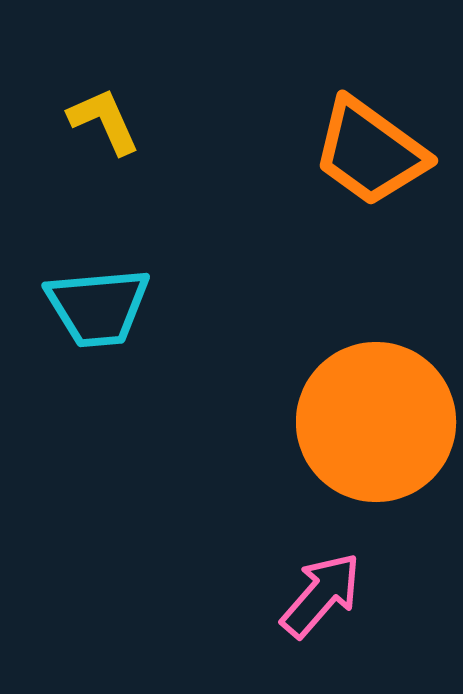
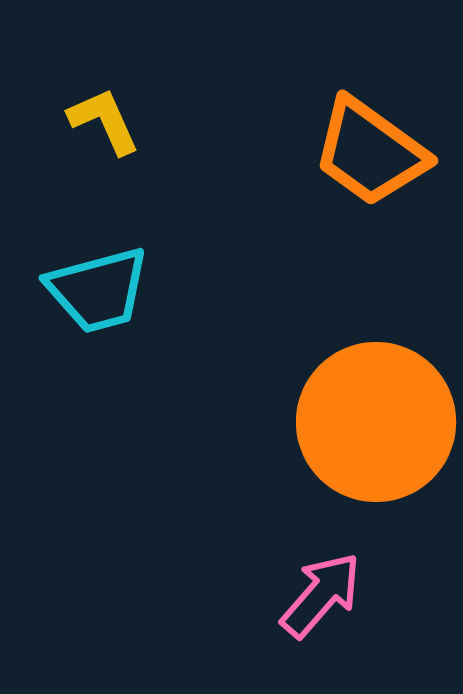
cyan trapezoid: moved 17 px up; rotated 10 degrees counterclockwise
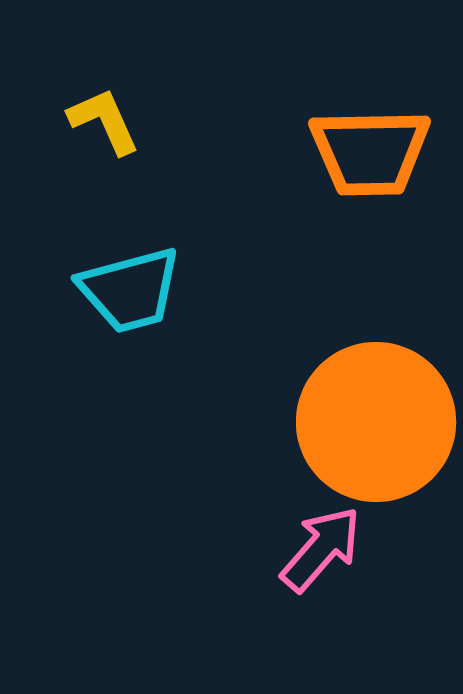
orange trapezoid: rotated 37 degrees counterclockwise
cyan trapezoid: moved 32 px right
pink arrow: moved 46 px up
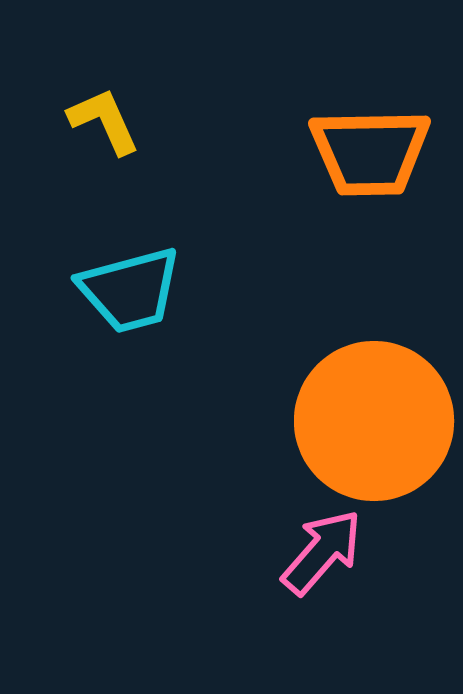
orange circle: moved 2 px left, 1 px up
pink arrow: moved 1 px right, 3 px down
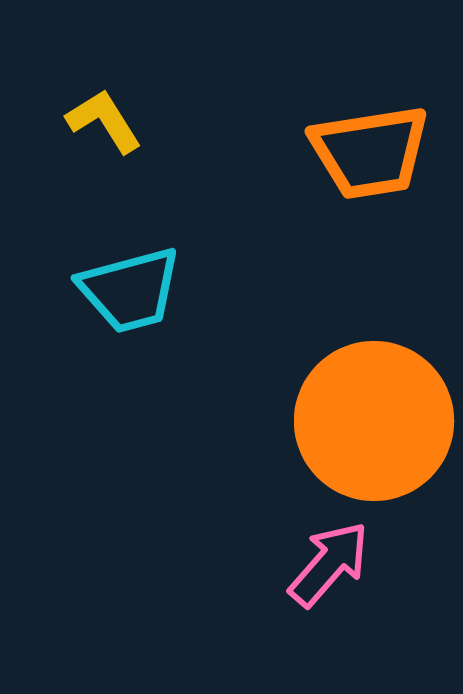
yellow L-shape: rotated 8 degrees counterclockwise
orange trapezoid: rotated 8 degrees counterclockwise
pink arrow: moved 7 px right, 12 px down
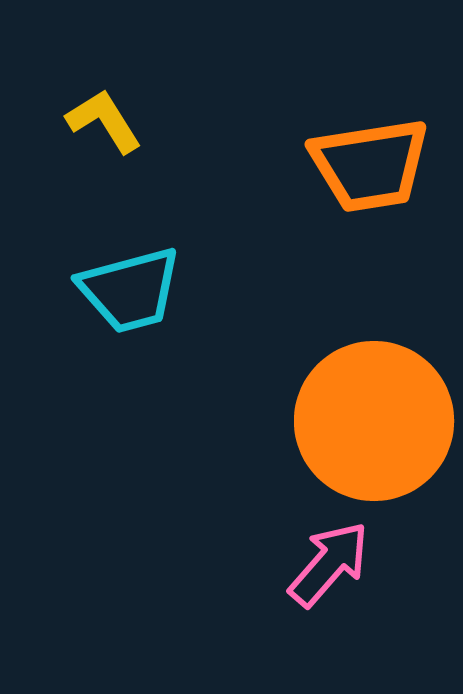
orange trapezoid: moved 13 px down
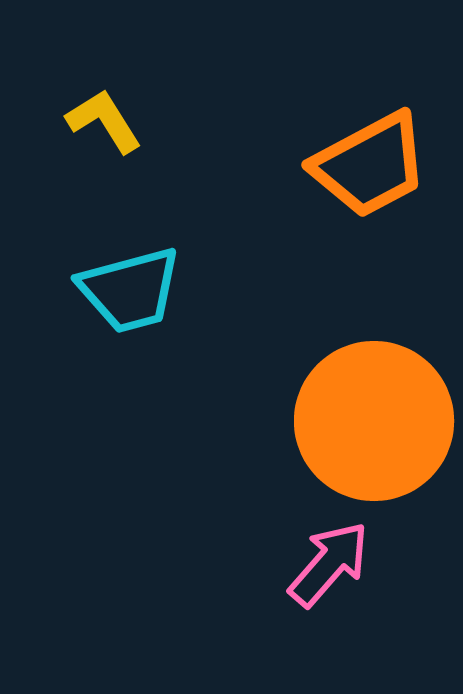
orange trapezoid: rotated 19 degrees counterclockwise
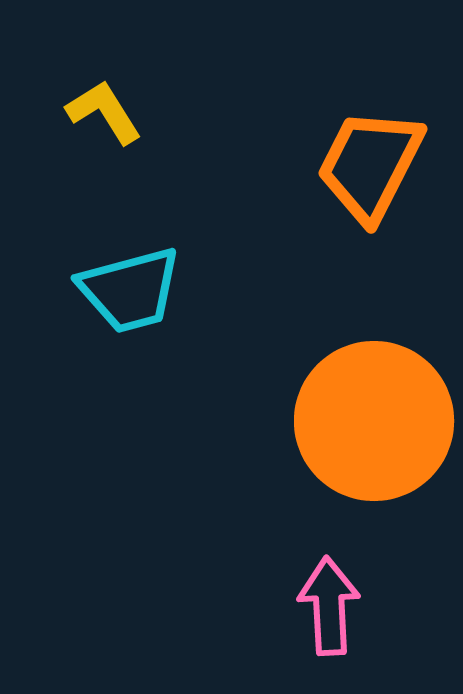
yellow L-shape: moved 9 px up
orange trapezoid: rotated 145 degrees clockwise
pink arrow: moved 42 px down; rotated 44 degrees counterclockwise
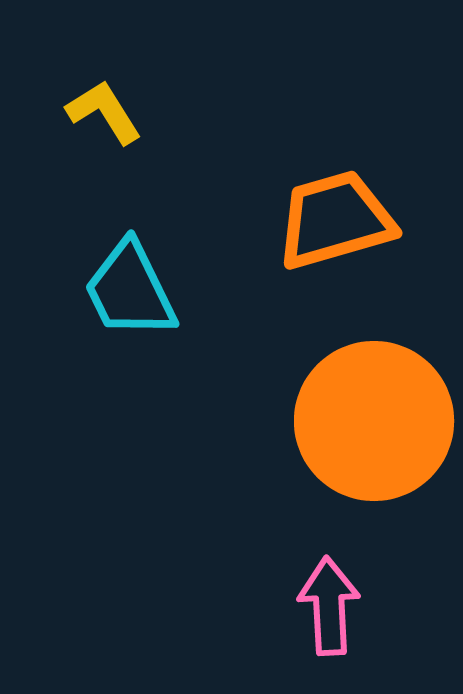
orange trapezoid: moved 35 px left, 55 px down; rotated 47 degrees clockwise
cyan trapezoid: rotated 79 degrees clockwise
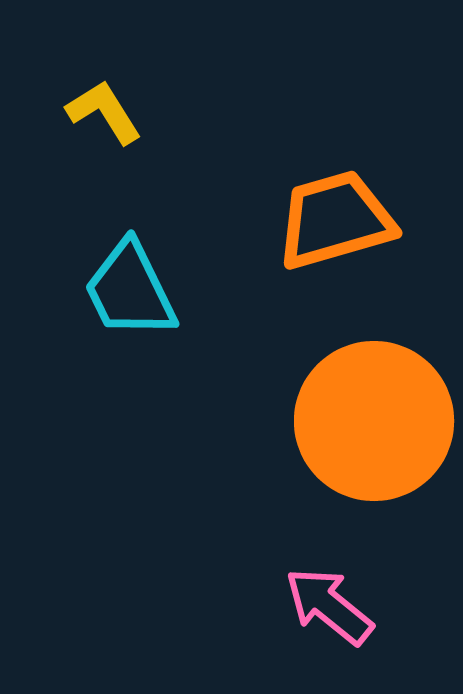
pink arrow: rotated 48 degrees counterclockwise
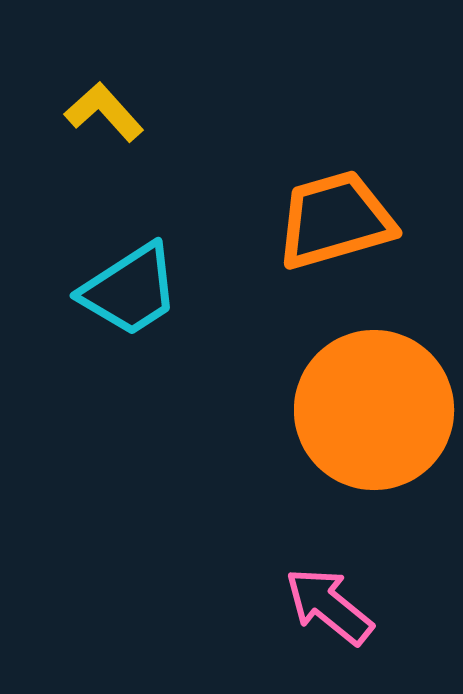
yellow L-shape: rotated 10 degrees counterclockwise
cyan trapezoid: rotated 97 degrees counterclockwise
orange circle: moved 11 px up
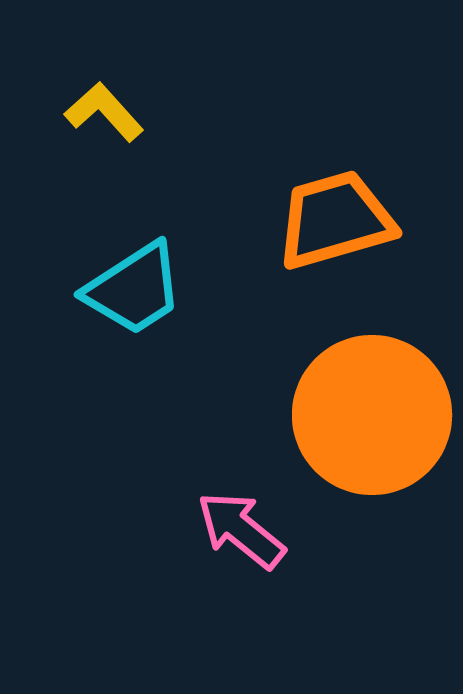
cyan trapezoid: moved 4 px right, 1 px up
orange circle: moved 2 px left, 5 px down
pink arrow: moved 88 px left, 76 px up
